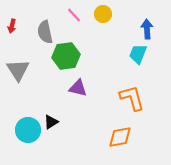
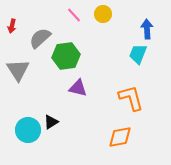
gray semicircle: moved 5 px left, 6 px down; rotated 60 degrees clockwise
orange L-shape: moved 1 px left
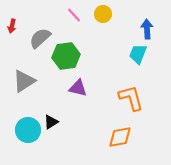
gray triangle: moved 6 px right, 11 px down; rotated 30 degrees clockwise
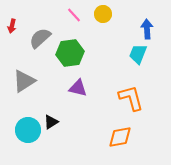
green hexagon: moved 4 px right, 3 px up
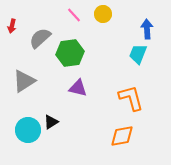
orange diamond: moved 2 px right, 1 px up
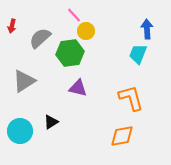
yellow circle: moved 17 px left, 17 px down
cyan circle: moved 8 px left, 1 px down
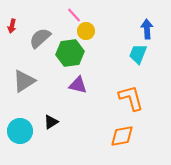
purple triangle: moved 3 px up
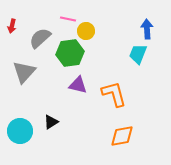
pink line: moved 6 px left, 4 px down; rotated 35 degrees counterclockwise
gray triangle: moved 9 px up; rotated 15 degrees counterclockwise
orange L-shape: moved 17 px left, 4 px up
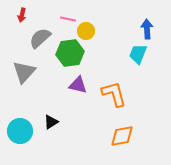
red arrow: moved 10 px right, 11 px up
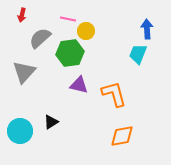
purple triangle: moved 1 px right
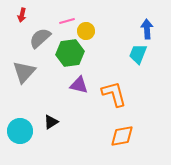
pink line: moved 1 px left, 2 px down; rotated 28 degrees counterclockwise
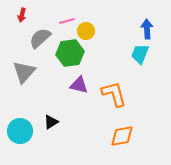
cyan trapezoid: moved 2 px right
